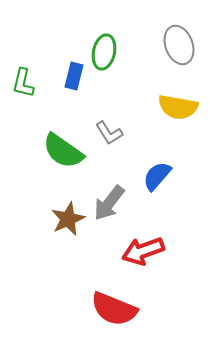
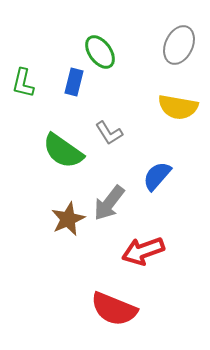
gray ellipse: rotated 45 degrees clockwise
green ellipse: moved 4 px left; rotated 48 degrees counterclockwise
blue rectangle: moved 6 px down
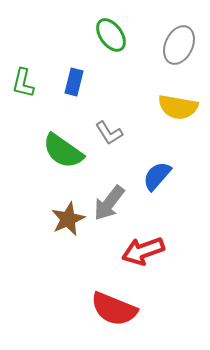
green ellipse: moved 11 px right, 17 px up
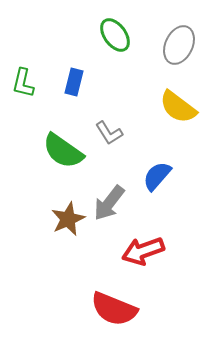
green ellipse: moved 4 px right
yellow semicircle: rotated 27 degrees clockwise
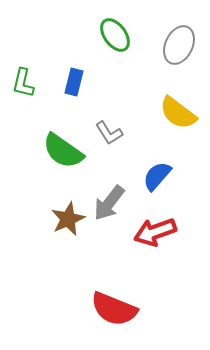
yellow semicircle: moved 6 px down
red arrow: moved 12 px right, 19 px up
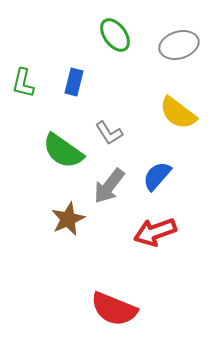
gray ellipse: rotated 48 degrees clockwise
gray arrow: moved 17 px up
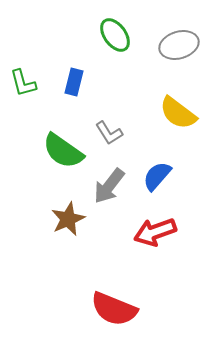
green L-shape: rotated 28 degrees counterclockwise
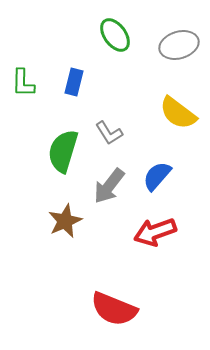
green L-shape: rotated 16 degrees clockwise
green semicircle: rotated 72 degrees clockwise
brown star: moved 3 px left, 2 px down
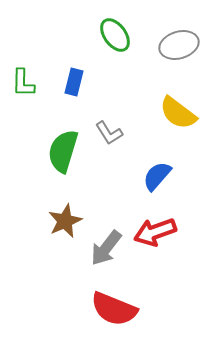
gray arrow: moved 3 px left, 62 px down
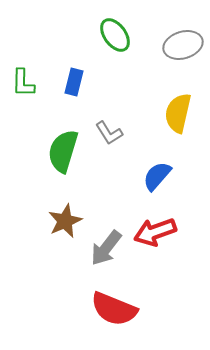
gray ellipse: moved 4 px right
yellow semicircle: rotated 66 degrees clockwise
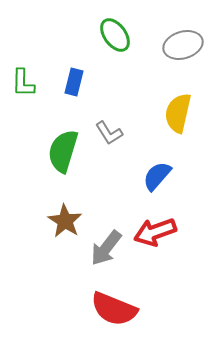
brown star: rotated 16 degrees counterclockwise
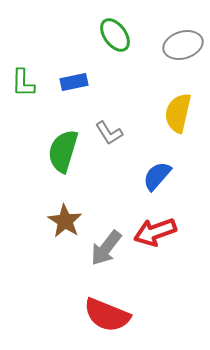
blue rectangle: rotated 64 degrees clockwise
red semicircle: moved 7 px left, 6 px down
